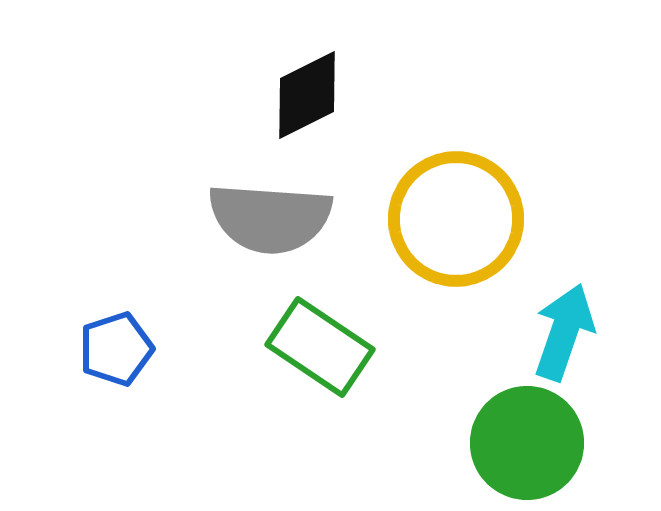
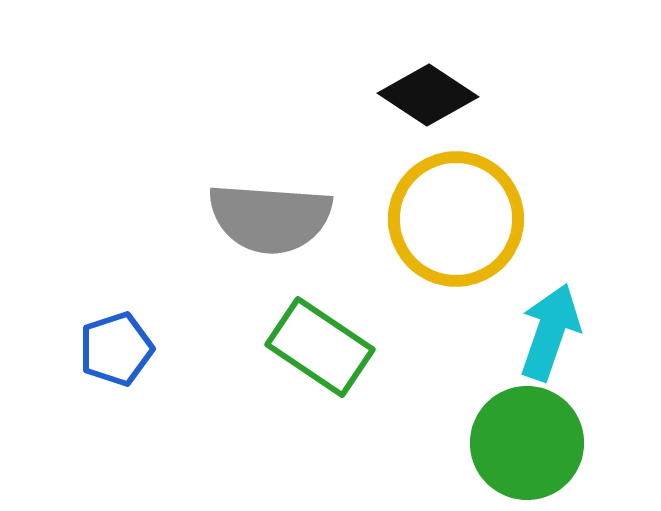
black diamond: moved 121 px right; rotated 60 degrees clockwise
cyan arrow: moved 14 px left
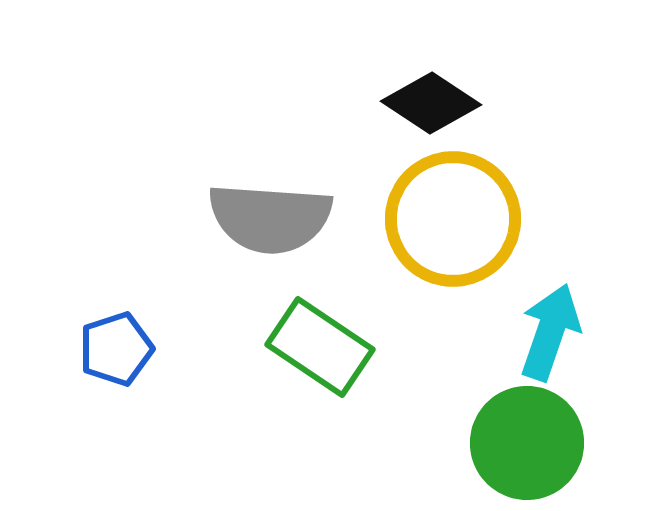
black diamond: moved 3 px right, 8 px down
yellow circle: moved 3 px left
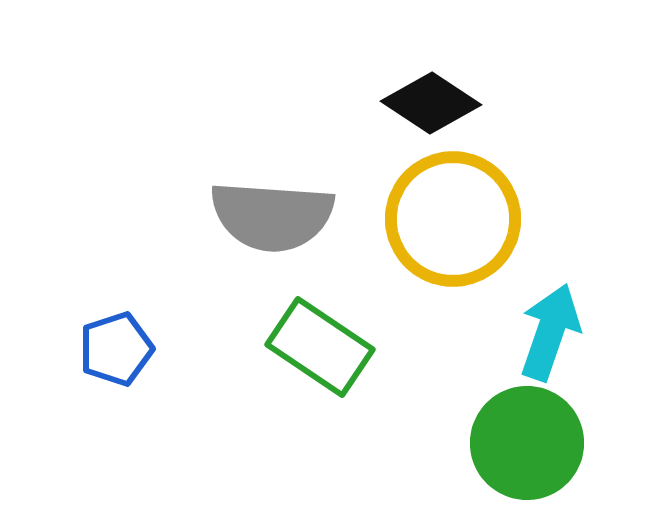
gray semicircle: moved 2 px right, 2 px up
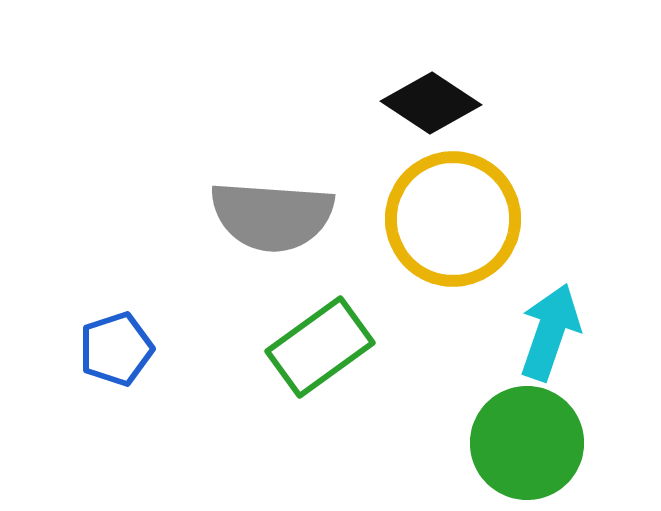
green rectangle: rotated 70 degrees counterclockwise
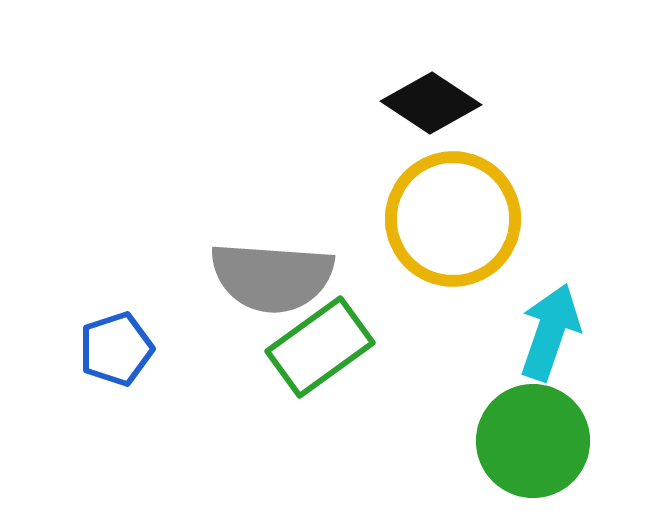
gray semicircle: moved 61 px down
green circle: moved 6 px right, 2 px up
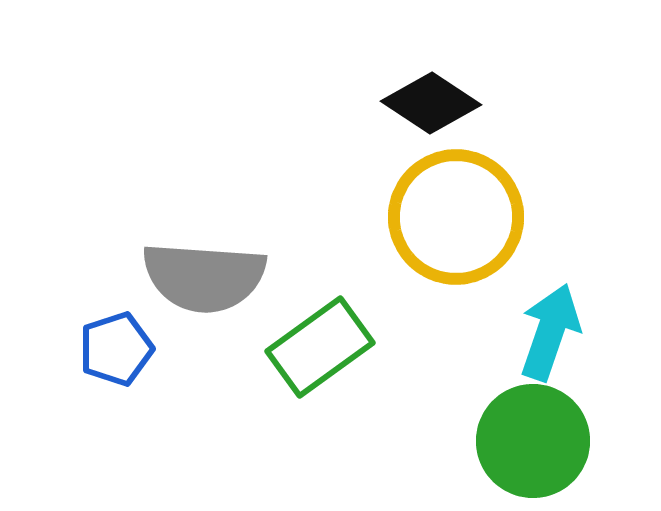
yellow circle: moved 3 px right, 2 px up
gray semicircle: moved 68 px left
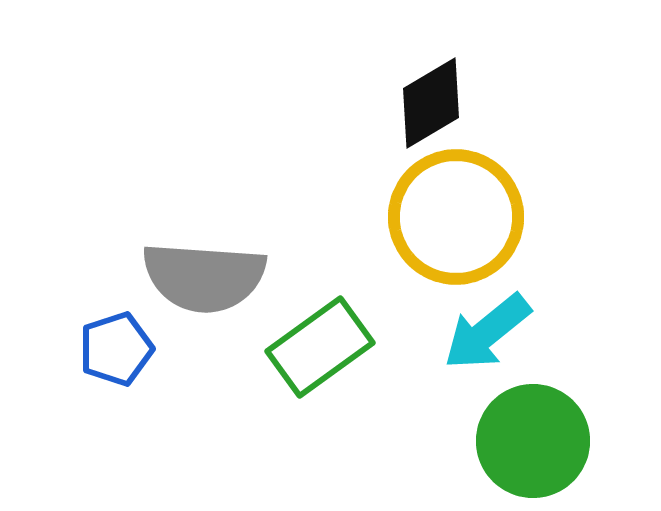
black diamond: rotated 64 degrees counterclockwise
cyan arrow: moved 63 px left; rotated 148 degrees counterclockwise
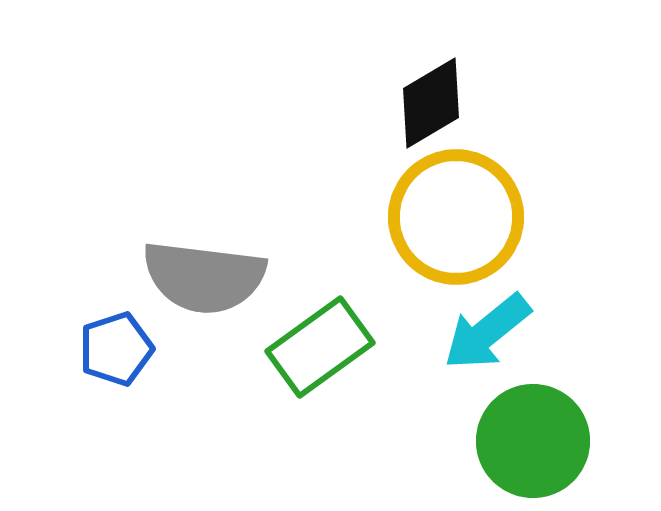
gray semicircle: rotated 3 degrees clockwise
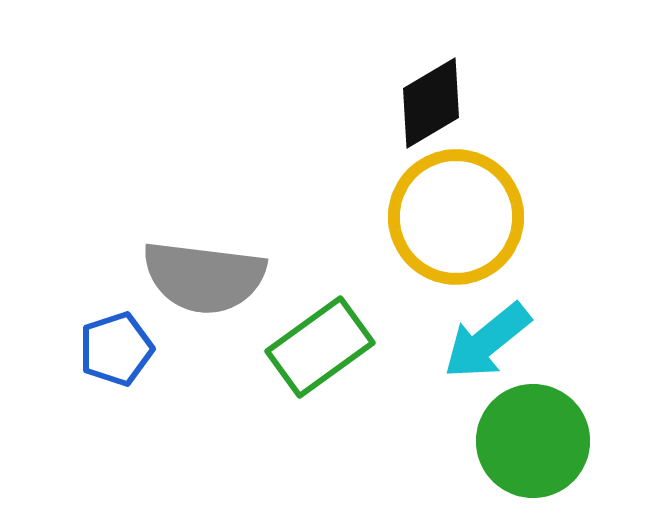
cyan arrow: moved 9 px down
